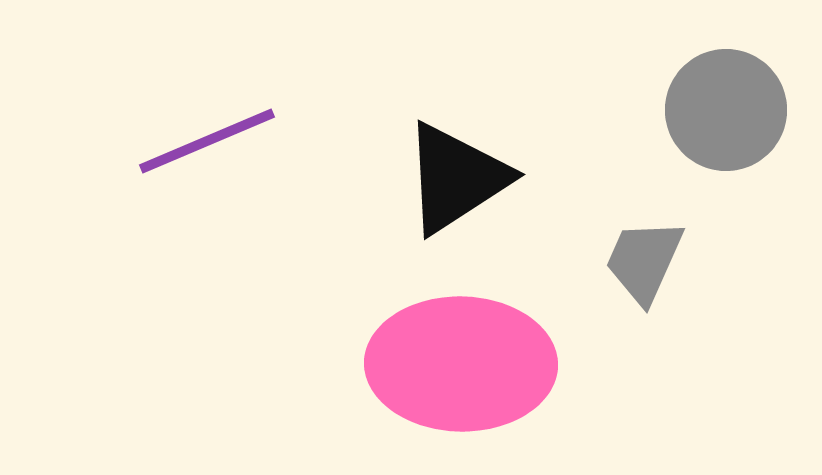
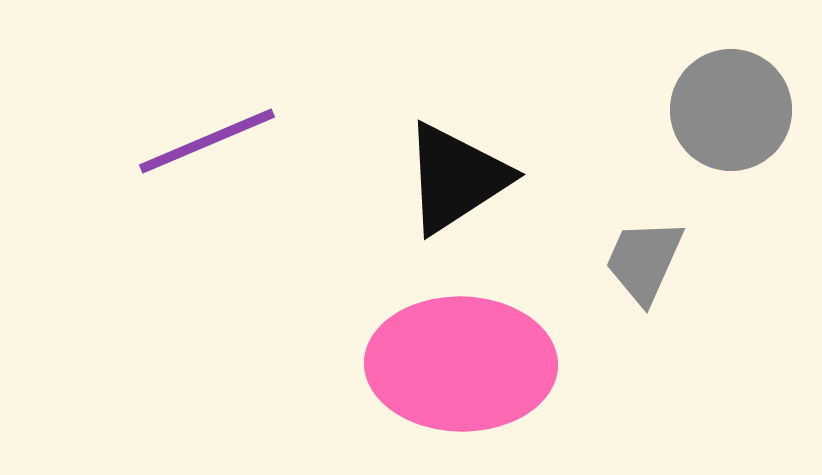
gray circle: moved 5 px right
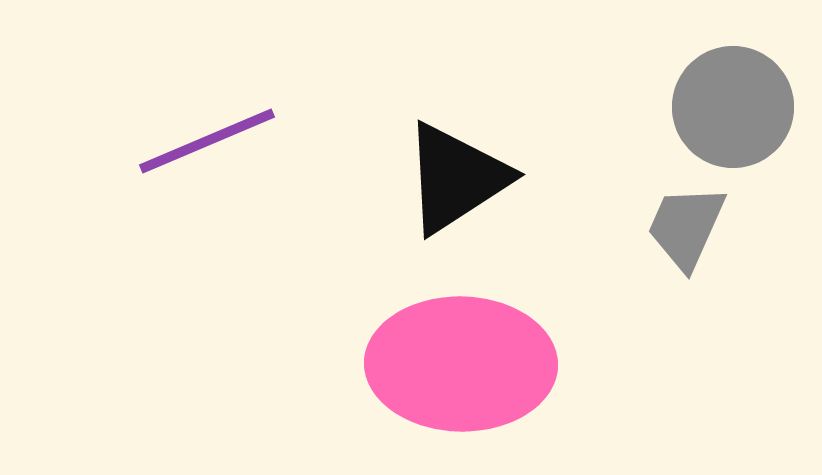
gray circle: moved 2 px right, 3 px up
gray trapezoid: moved 42 px right, 34 px up
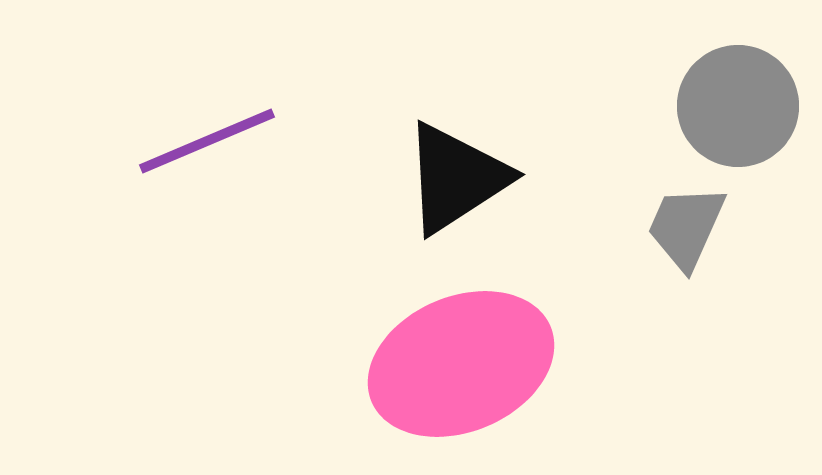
gray circle: moved 5 px right, 1 px up
pink ellipse: rotated 24 degrees counterclockwise
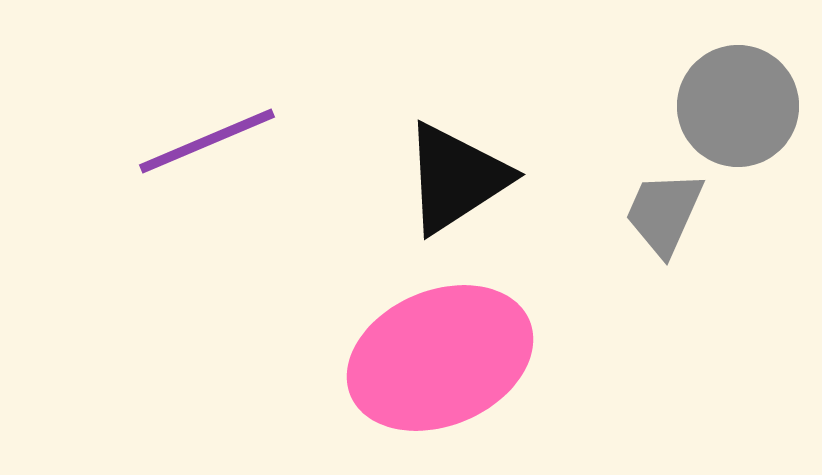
gray trapezoid: moved 22 px left, 14 px up
pink ellipse: moved 21 px left, 6 px up
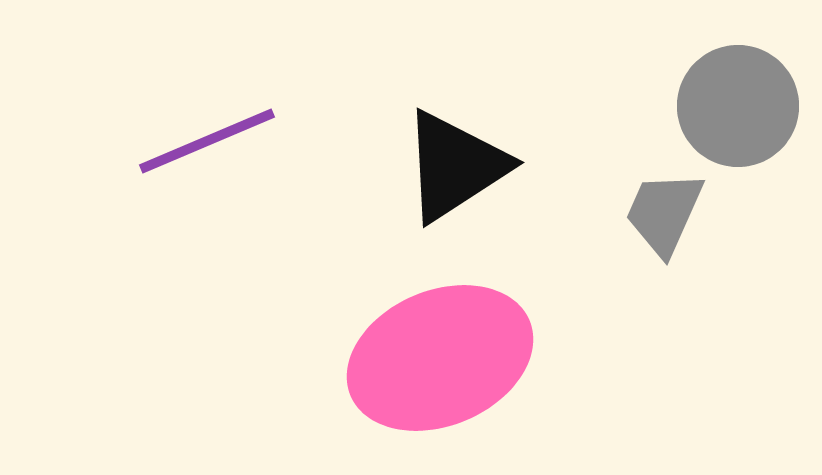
black triangle: moved 1 px left, 12 px up
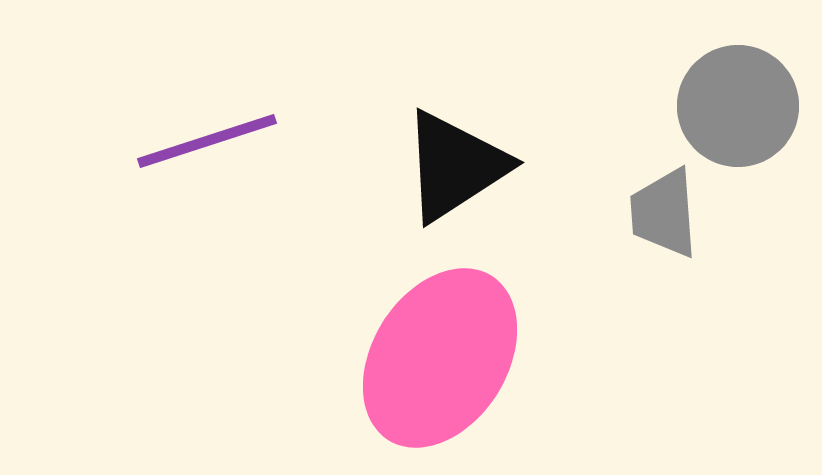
purple line: rotated 5 degrees clockwise
gray trapezoid: rotated 28 degrees counterclockwise
pink ellipse: rotated 35 degrees counterclockwise
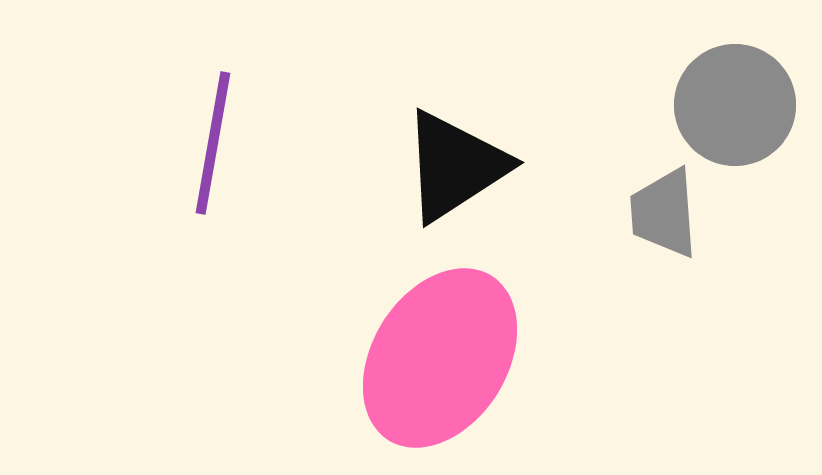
gray circle: moved 3 px left, 1 px up
purple line: moved 6 px right, 2 px down; rotated 62 degrees counterclockwise
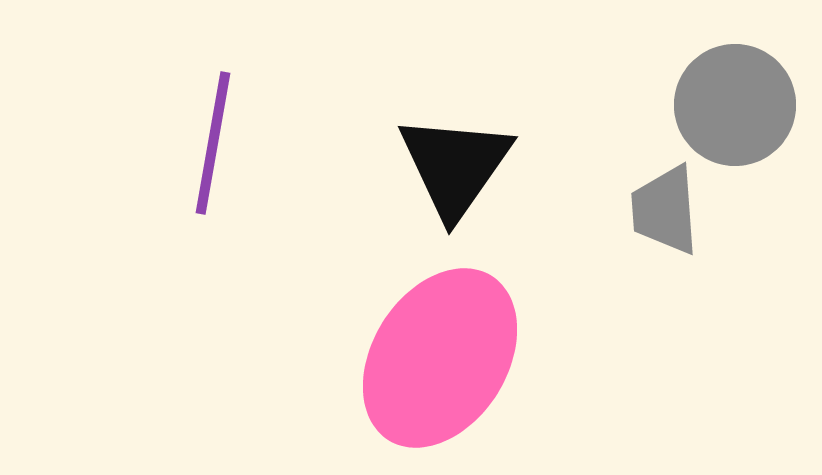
black triangle: rotated 22 degrees counterclockwise
gray trapezoid: moved 1 px right, 3 px up
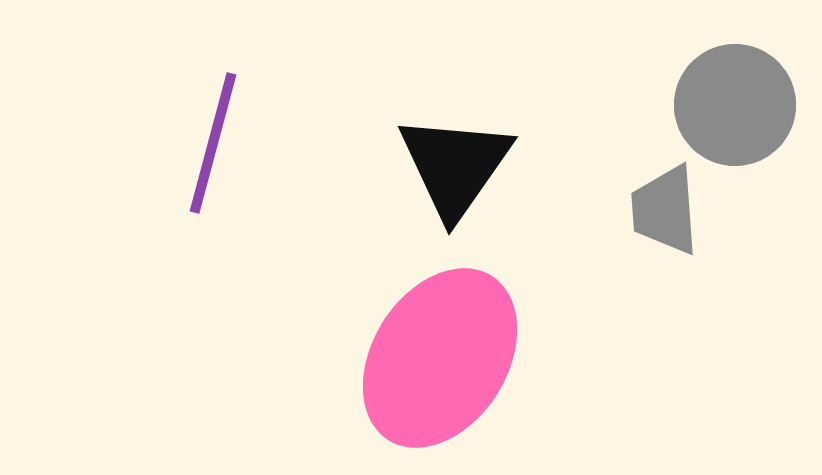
purple line: rotated 5 degrees clockwise
